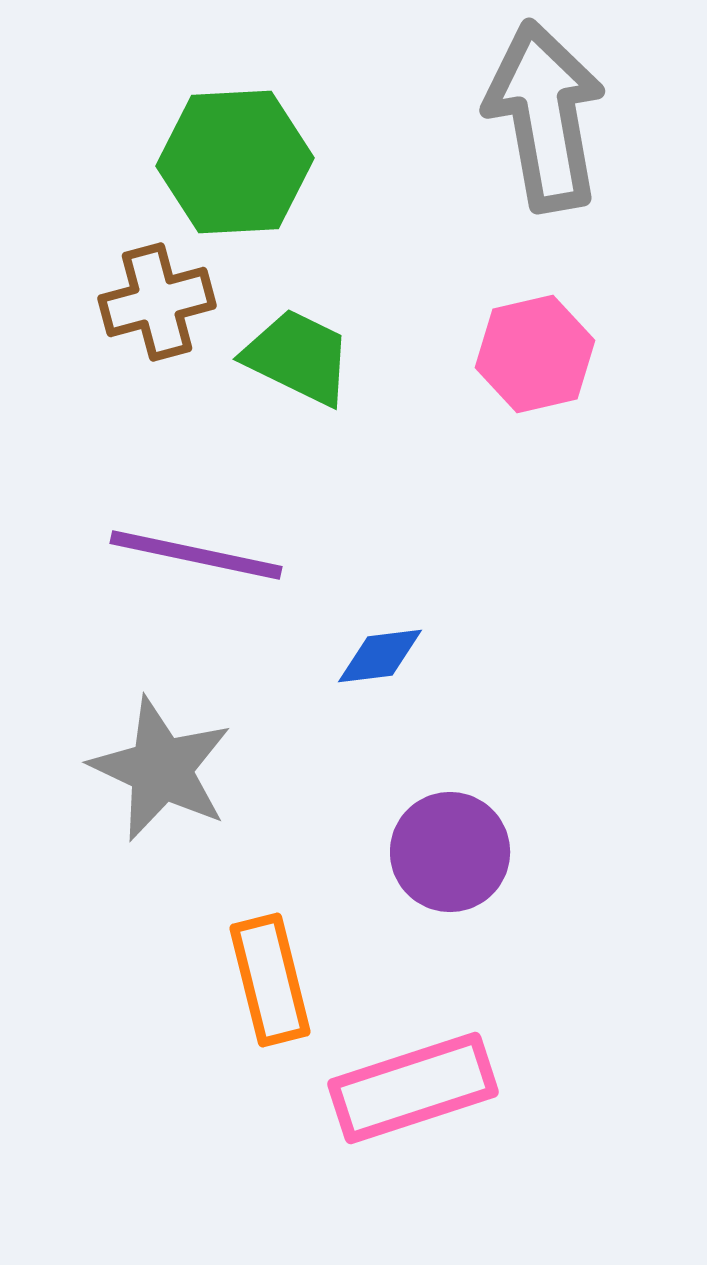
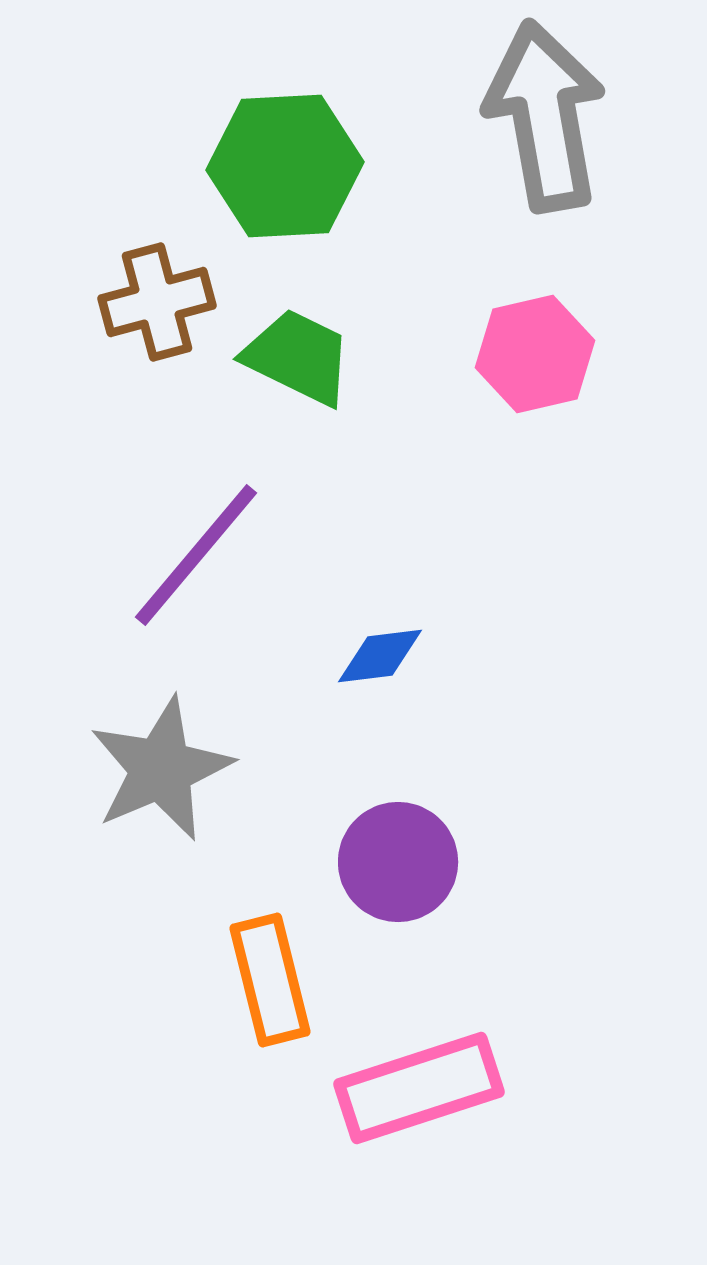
green hexagon: moved 50 px right, 4 px down
purple line: rotated 62 degrees counterclockwise
gray star: rotated 24 degrees clockwise
purple circle: moved 52 px left, 10 px down
pink rectangle: moved 6 px right
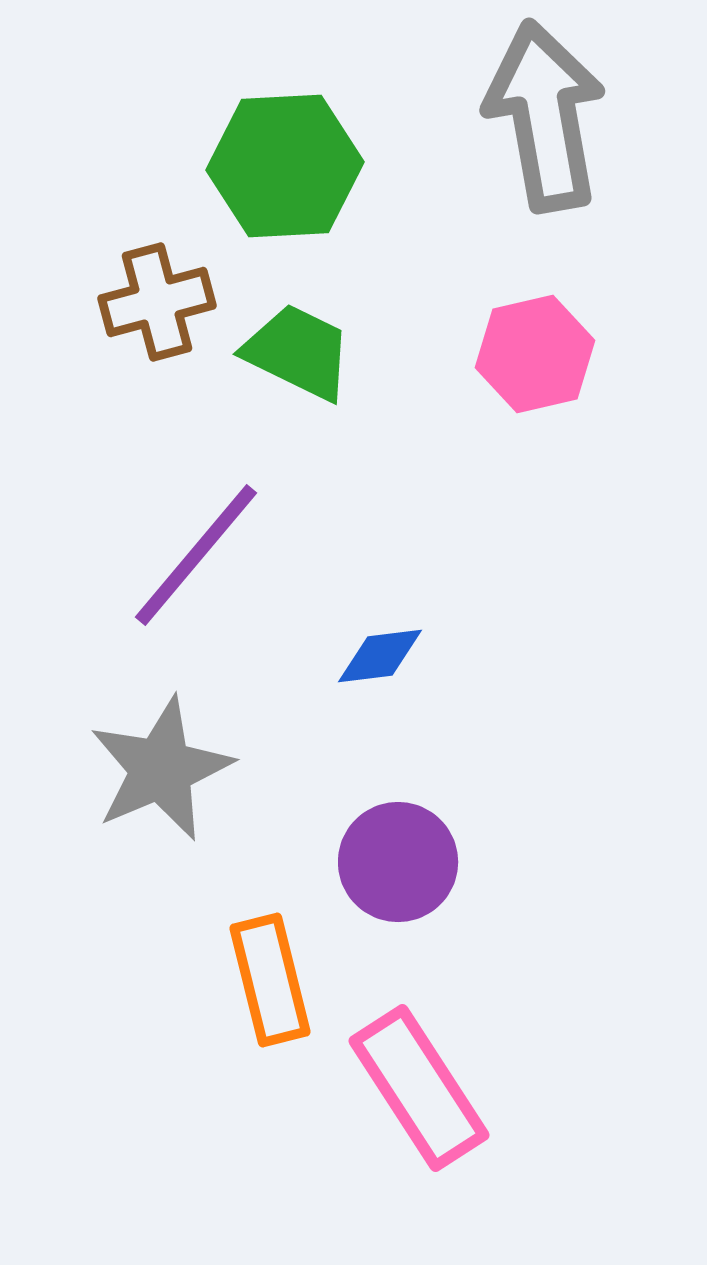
green trapezoid: moved 5 px up
pink rectangle: rotated 75 degrees clockwise
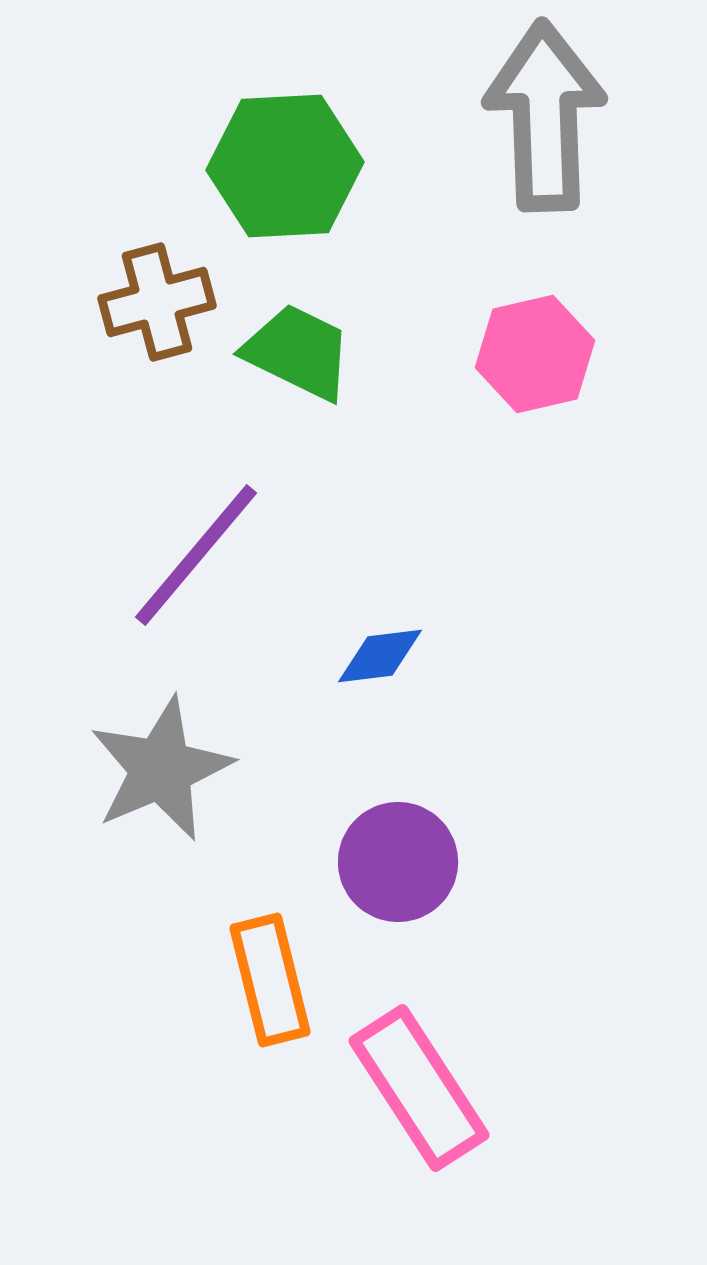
gray arrow: rotated 8 degrees clockwise
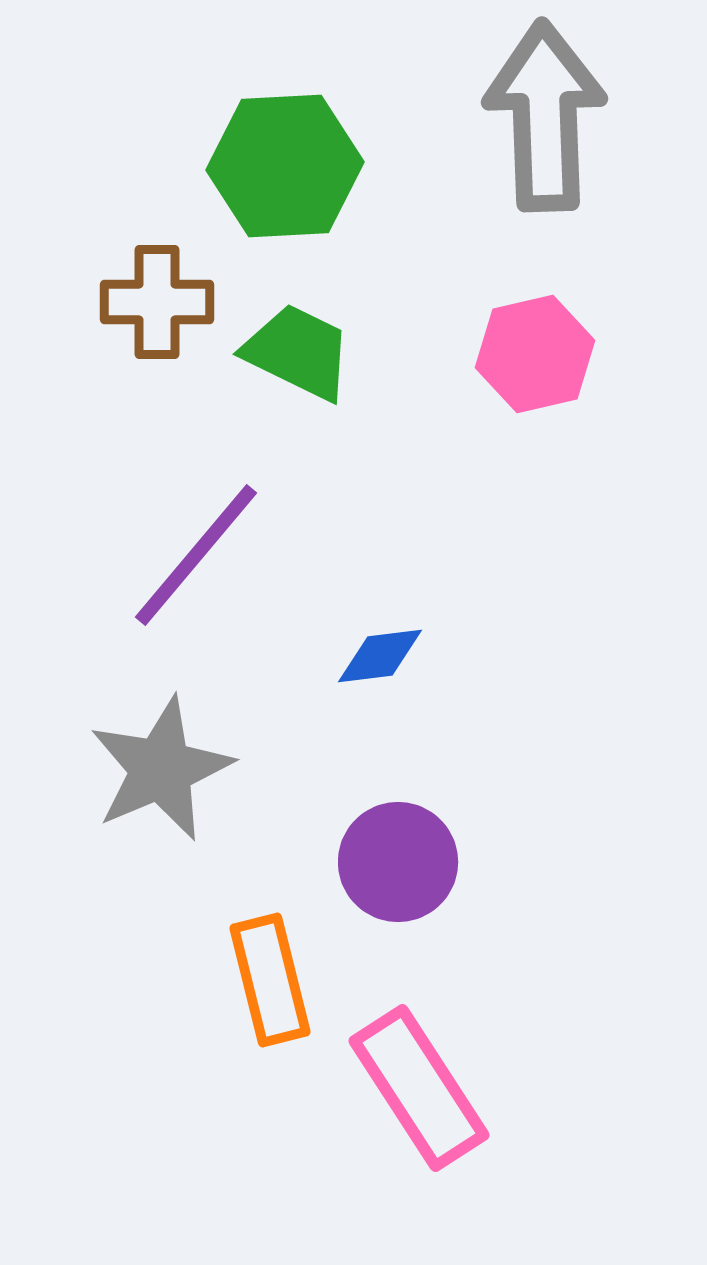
brown cross: rotated 15 degrees clockwise
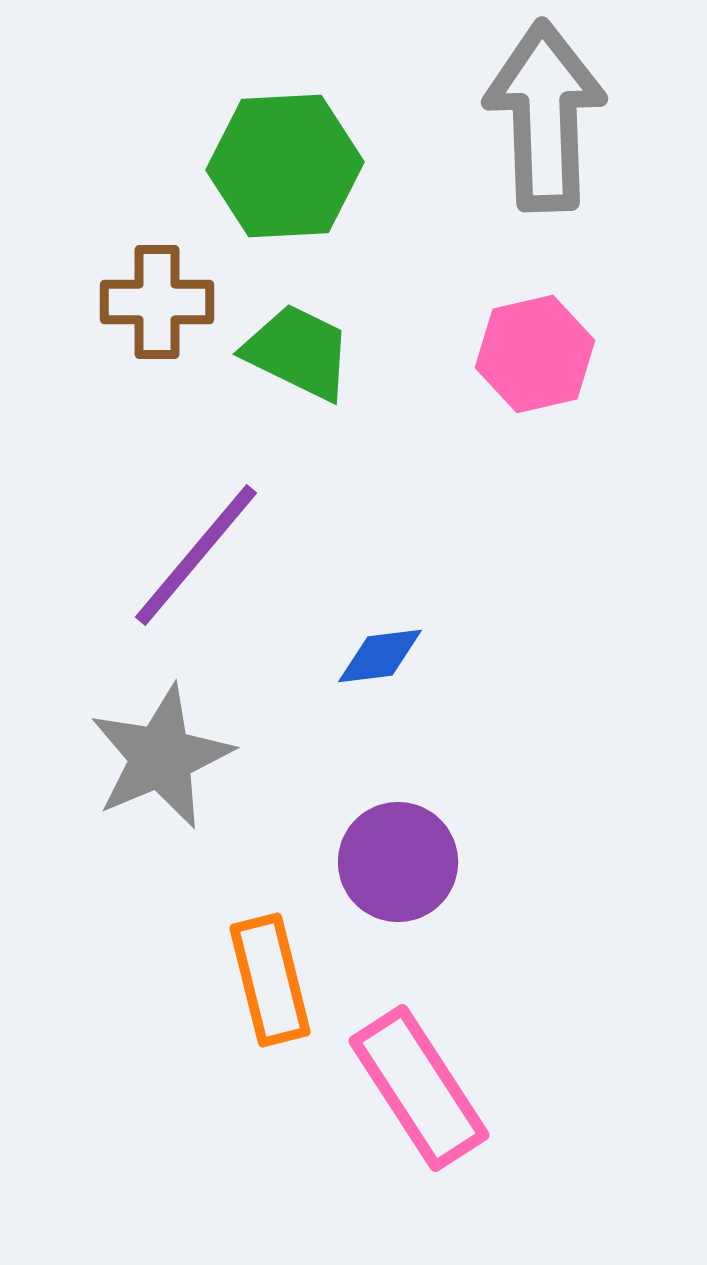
gray star: moved 12 px up
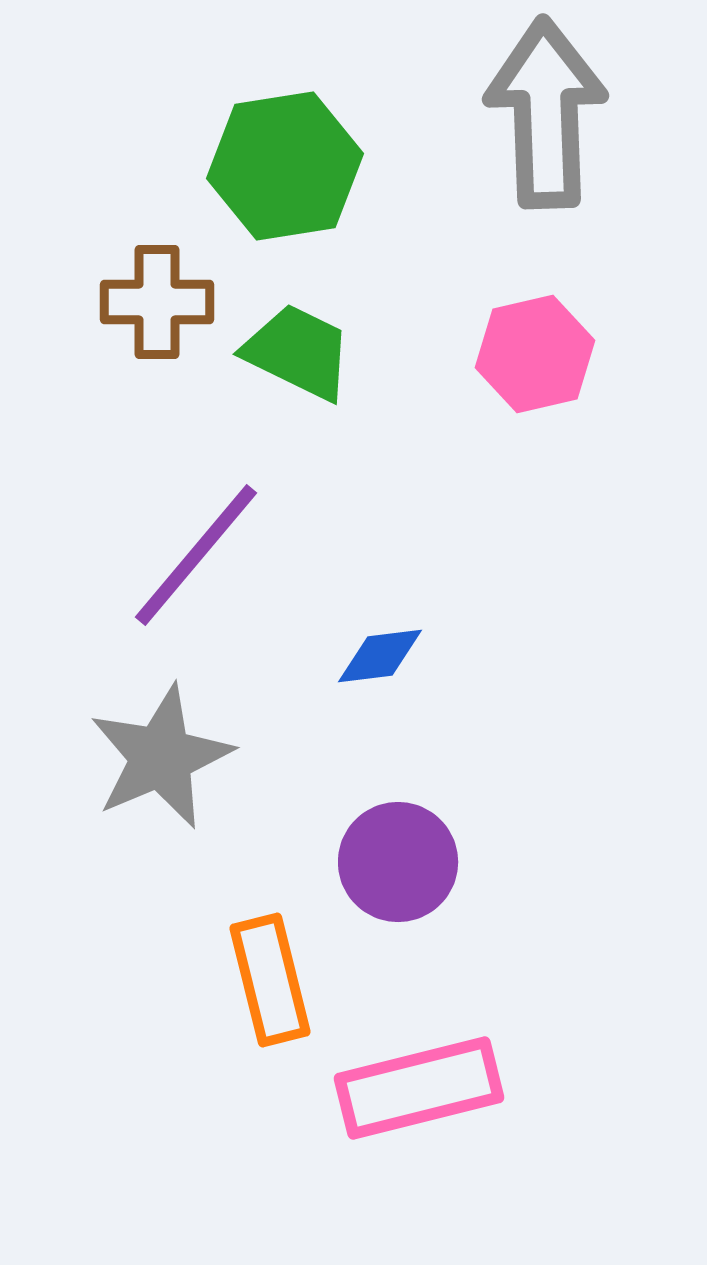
gray arrow: moved 1 px right, 3 px up
green hexagon: rotated 6 degrees counterclockwise
pink rectangle: rotated 71 degrees counterclockwise
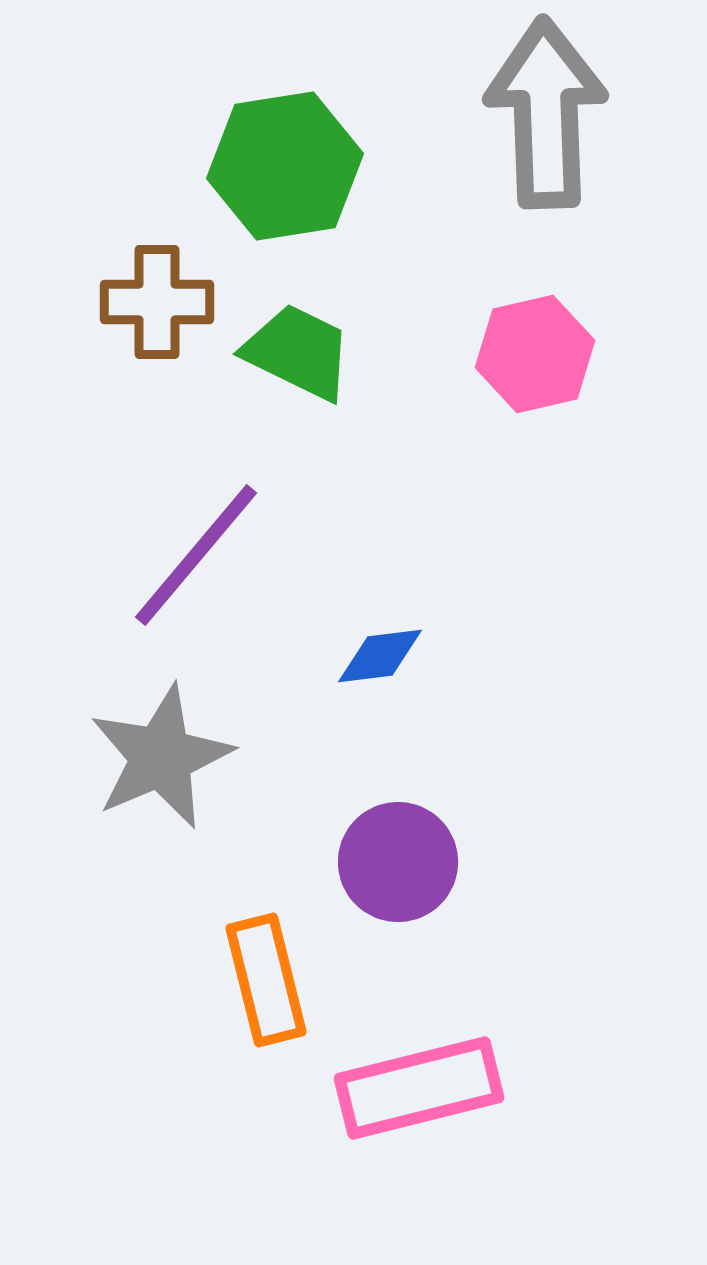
orange rectangle: moved 4 px left
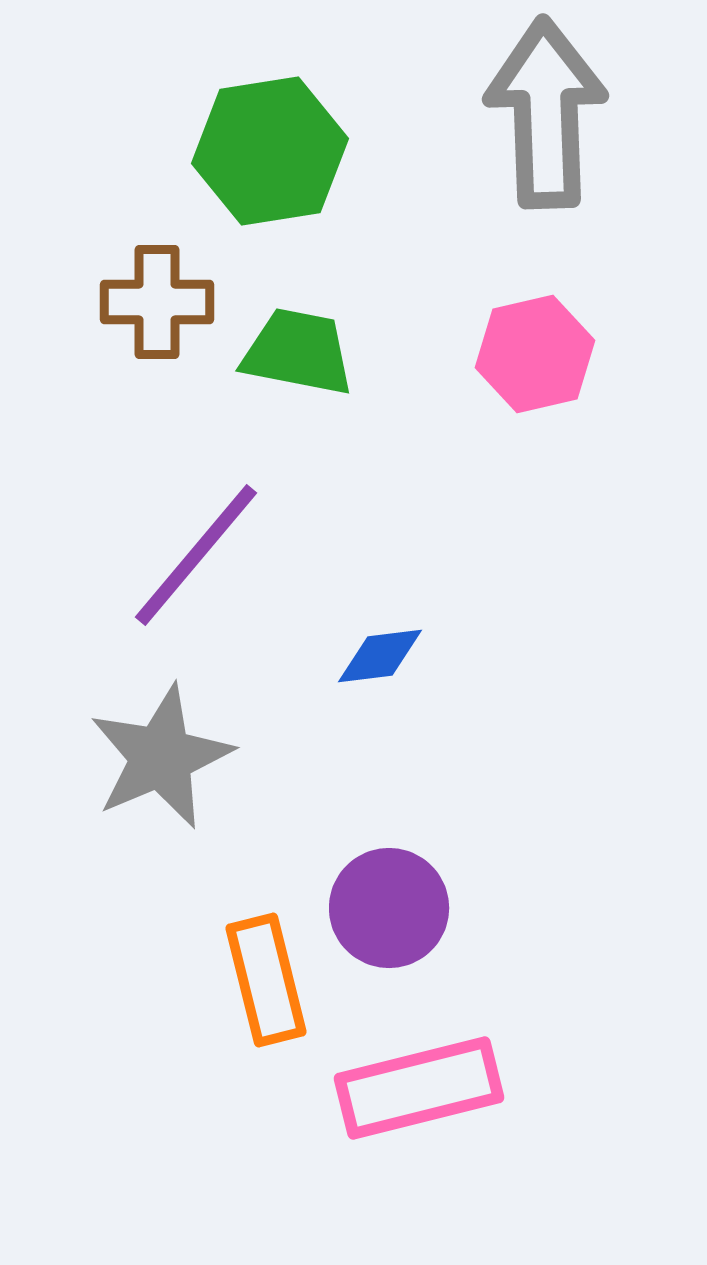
green hexagon: moved 15 px left, 15 px up
green trapezoid: rotated 15 degrees counterclockwise
purple circle: moved 9 px left, 46 px down
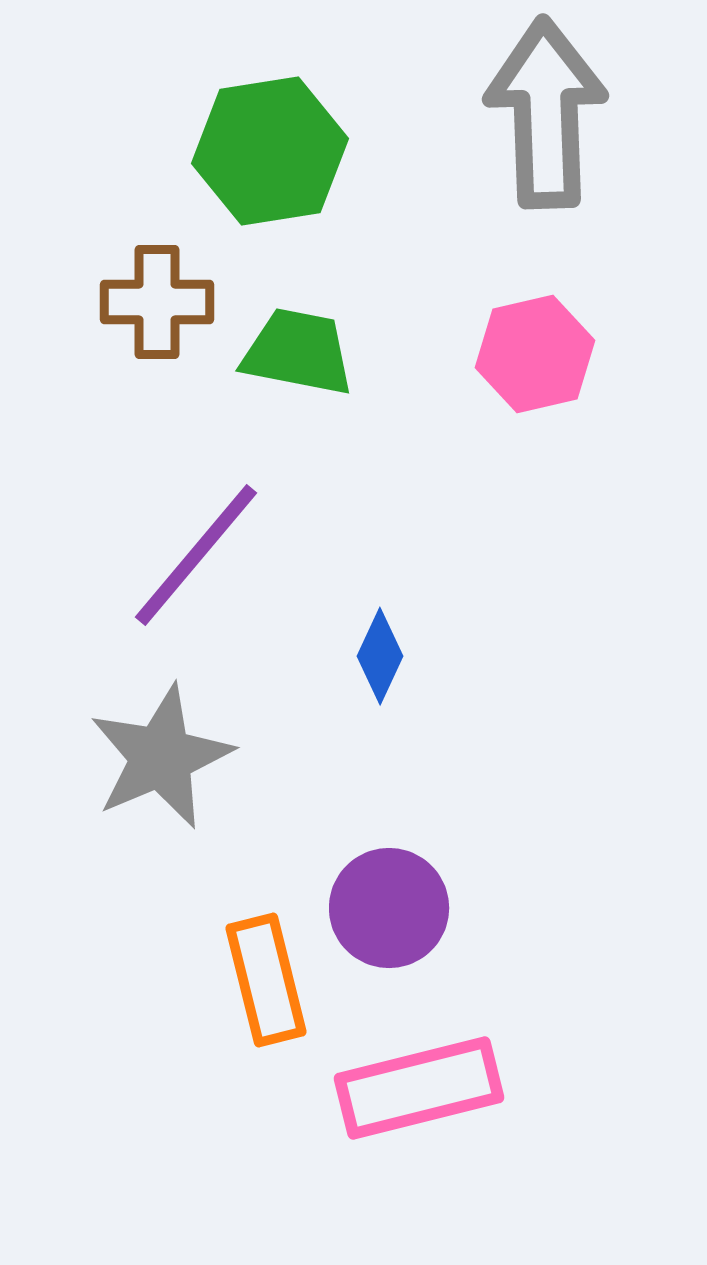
blue diamond: rotated 58 degrees counterclockwise
